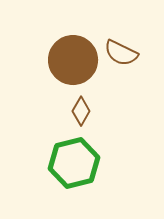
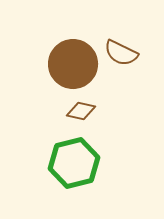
brown circle: moved 4 px down
brown diamond: rotated 72 degrees clockwise
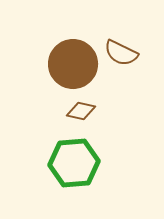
green hexagon: rotated 9 degrees clockwise
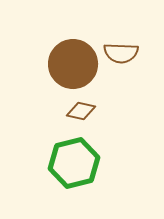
brown semicircle: rotated 24 degrees counterclockwise
green hexagon: rotated 9 degrees counterclockwise
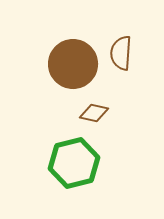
brown semicircle: rotated 92 degrees clockwise
brown diamond: moved 13 px right, 2 px down
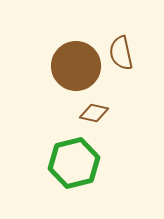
brown semicircle: rotated 16 degrees counterclockwise
brown circle: moved 3 px right, 2 px down
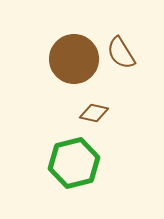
brown semicircle: rotated 20 degrees counterclockwise
brown circle: moved 2 px left, 7 px up
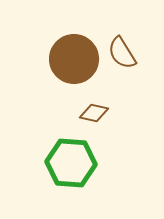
brown semicircle: moved 1 px right
green hexagon: moved 3 px left; rotated 18 degrees clockwise
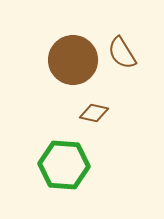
brown circle: moved 1 px left, 1 px down
green hexagon: moved 7 px left, 2 px down
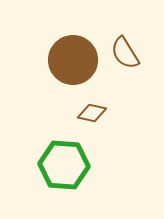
brown semicircle: moved 3 px right
brown diamond: moved 2 px left
